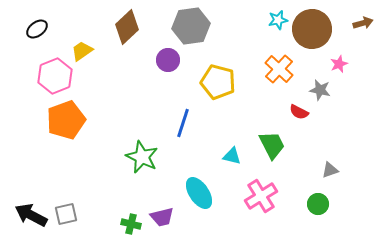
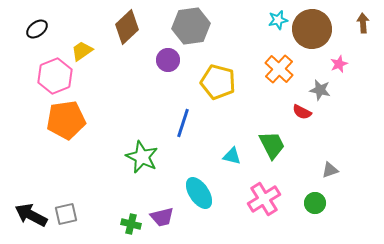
brown arrow: rotated 78 degrees counterclockwise
red semicircle: moved 3 px right
orange pentagon: rotated 12 degrees clockwise
pink cross: moved 3 px right, 3 px down
green circle: moved 3 px left, 1 px up
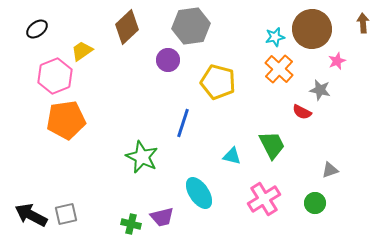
cyan star: moved 3 px left, 17 px down
pink star: moved 2 px left, 3 px up
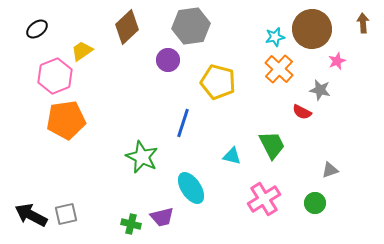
cyan ellipse: moved 8 px left, 5 px up
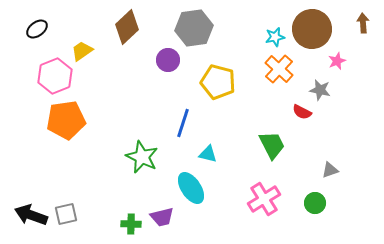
gray hexagon: moved 3 px right, 2 px down
cyan triangle: moved 24 px left, 2 px up
black arrow: rotated 8 degrees counterclockwise
green cross: rotated 12 degrees counterclockwise
